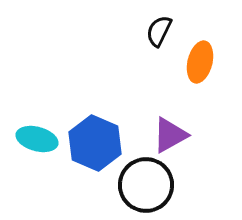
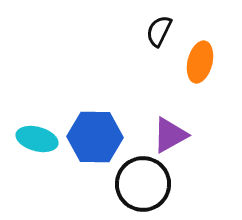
blue hexagon: moved 6 px up; rotated 22 degrees counterclockwise
black circle: moved 3 px left, 1 px up
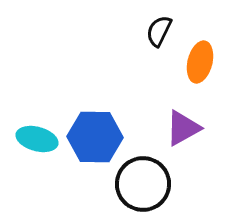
purple triangle: moved 13 px right, 7 px up
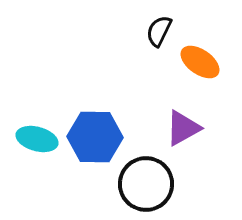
orange ellipse: rotated 69 degrees counterclockwise
black circle: moved 3 px right
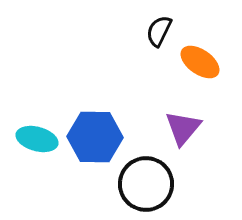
purple triangle: rotated 21 degrees counterclockwise
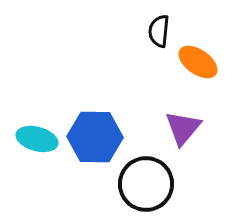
black semicircle: rotated 20 degrees counterclockwise
orange ellipse: moved 2 px left
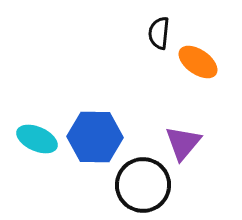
black semicircle: moved 2 px down
purple triangle: moved 15 px down
cyan ellipse: rotated 9 degrees clockwise
black circle: moved 3 px left, 1 px down
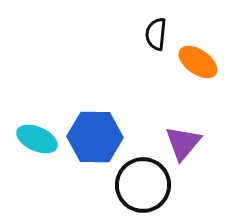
black semicircle: moved 3 px left, 1 px down
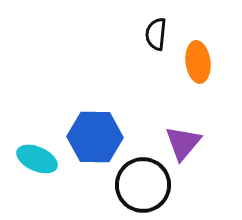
orange ellipse: rotated 48 degrees clockwise
cyan ellipse: moved 20 px down
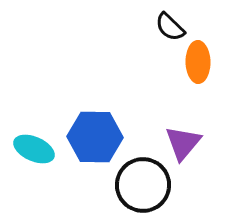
black semicircle: moved 14 px right, 7 px up; rotated 52 degrees counterclockwise
orange ellipse: rotated 6 degrees clockwise
cyan ellipse: moved 3 px left, 10 px up
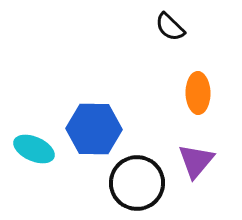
orange ellipse: moved 31 px down
blue hexagon: moved 1 px left, 8 px up
purple triangle: moved 13 px right, 18 px down
black circle: moved 6 px left, 2 px up
